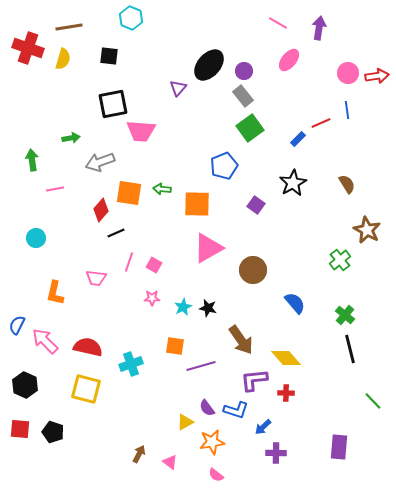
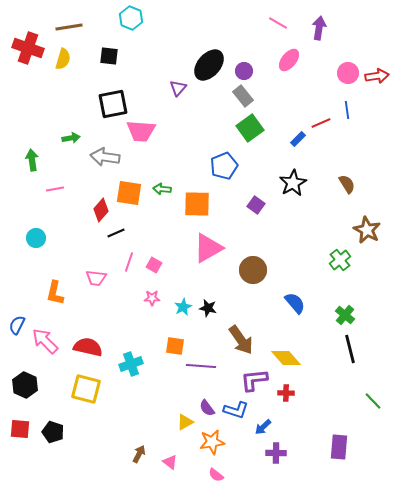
gray arrow at (100, 162): moved 5 px right, 5 px up; rotated 28 degrees clockwise
purple line at (201, 366): rotated 20 degrees clockwise
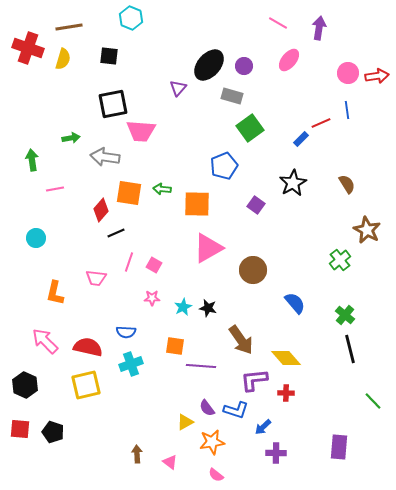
purple circle at (244, 71): moved 5 px up
gray rectangle at (243, 96): moved 11 px left; rotated 35 degrees counterclockwise
blue rectangle at (298, 139): moved 3 px right
blue semicircle at (17, 325): moved 109 px right, 7 px down; rotated 114 degrees counterclockwise
yellow square at (86, 389): moved 4 px up; rotated 28 degrees counterclockwise
brown arrow at (139, 454): moved 2 px left; rotated 30 degrees counterclockwise
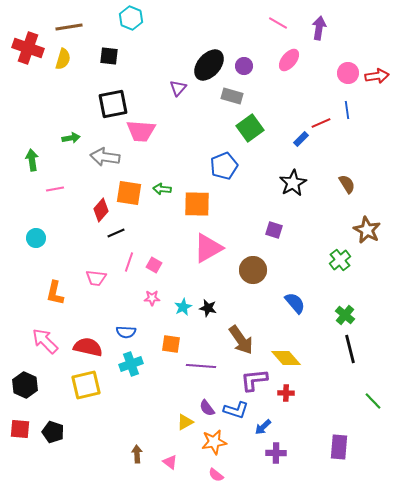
purple square at (256, 205): moved 18 px right, 25 px down; rotated 18 degrees counterclockwise
orange square at (175, 346): moved 4 px left, 2 px up
orange star at (212, 442): moved 2 px right
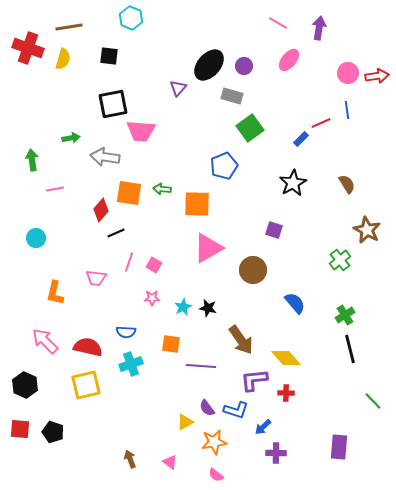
green cross at (345, 315): rotated 18 degrees clockwise
brown arrow at (137, 454): moved 7 px left, 5 px down; rotated 18 degrees counterclockwise
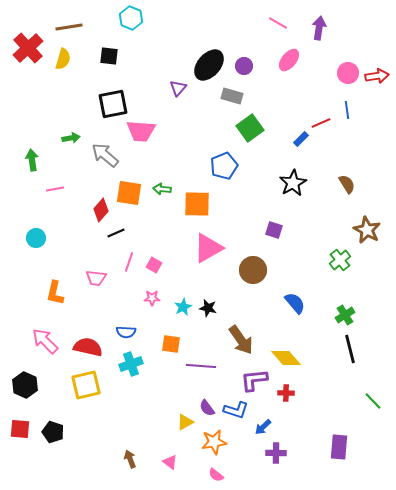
red cross at (28, 48): rotated 28 degrees clockwise
gray arrow at (105, 157): moved 2 px up; rotated 32 degrees clockwise
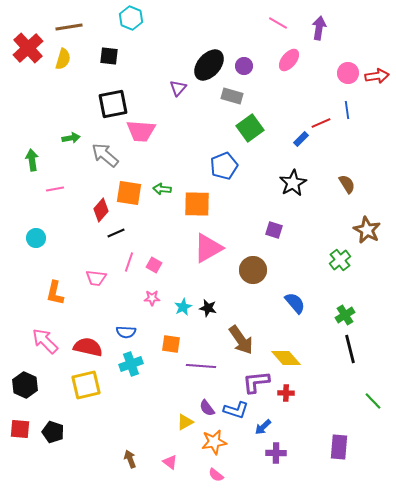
purple L-shape at (254, 380): moved 2 px right, 2 px down
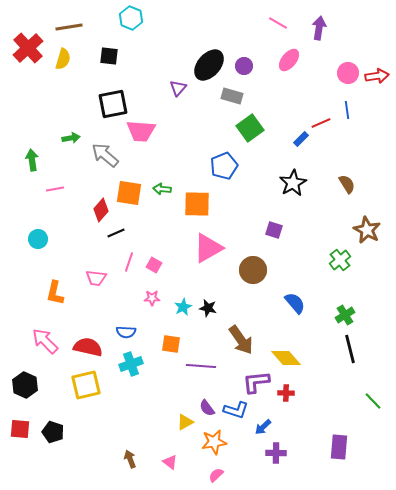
cyan circle at (36, 238): moved 2 px right, 1 px down
pink semicircle at (216, 475): rotated 98 degrees clockwise
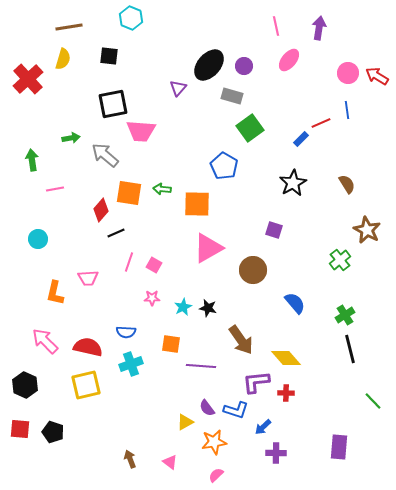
pink line at (278, 23): moved 2 px left, 3 px down; rotated 48 degrees clockwise
red cross at (28, 48): moved 31 px down
red arrow at (377, 76): rotated 140 degrees counterclockwise
blue pentagon at (224, 166): rotated 20 degrees counterclockwise
pink trapezoid at (96, 278): moved 8 px left; rotated 10 degrees counterclockwise
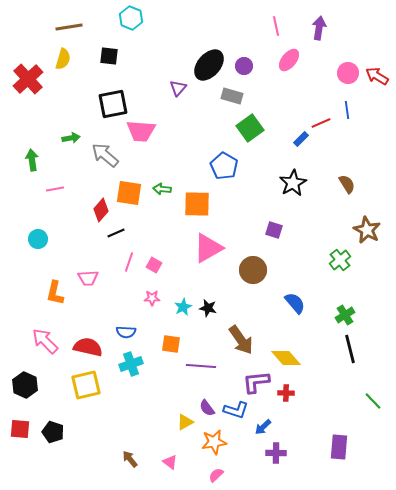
brown arrow at (130, 459): rotated 18 degrees counterclockwise
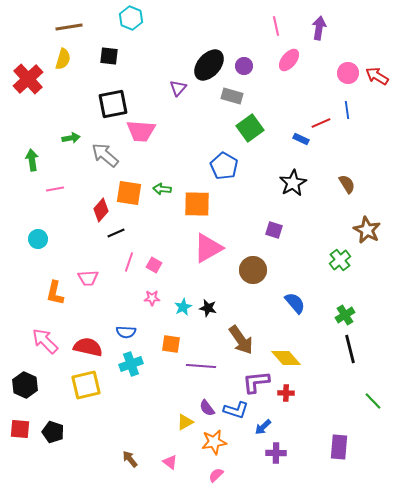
blue rectangle at (301, 139): rotated 70 degrees clockwise
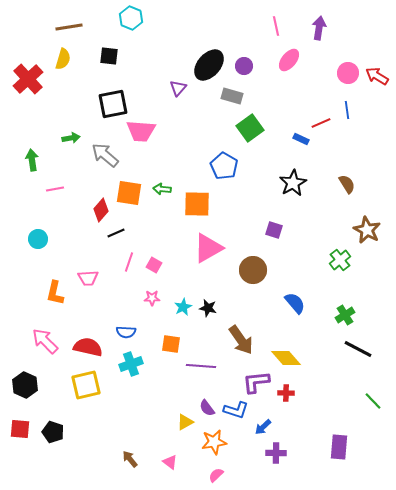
black line at (350, 349): moved 8 px right; rotated 48 degrees counterclockwise
